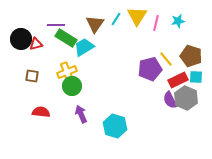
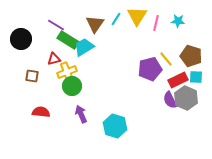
cyan star: rotated 16 degrees clockwise
purple line: rotated 30 degrees clockwise
green rectangle: moved 2 px right, 2 px down
red triangle: moved 18 px right, 15 px down
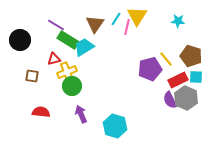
pink line: moved 29 px left, 4 px down
black circle: moved 1 px left, 1 px down
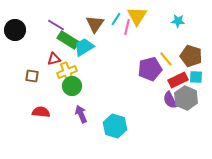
black circle: moved 5 px left, 10 px up
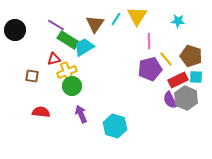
pink line: moved 22 px right, 14 px down; rotated 14 degrees counterclockwise
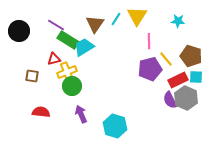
black circle: moved 4 px right, 1 px down
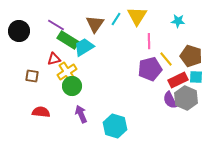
yellow cross: rotated 12 degrees counterclockwise
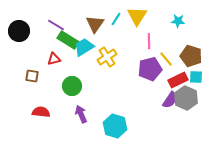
yellow cross: moved 40 px right, 15 px up
purple semicircle: rotated 120 degrees counterclockwise
